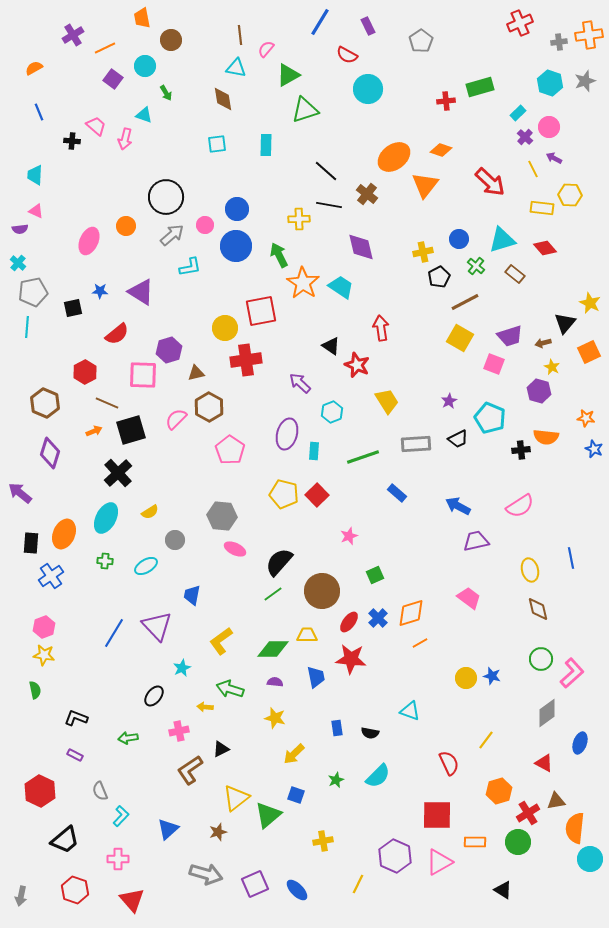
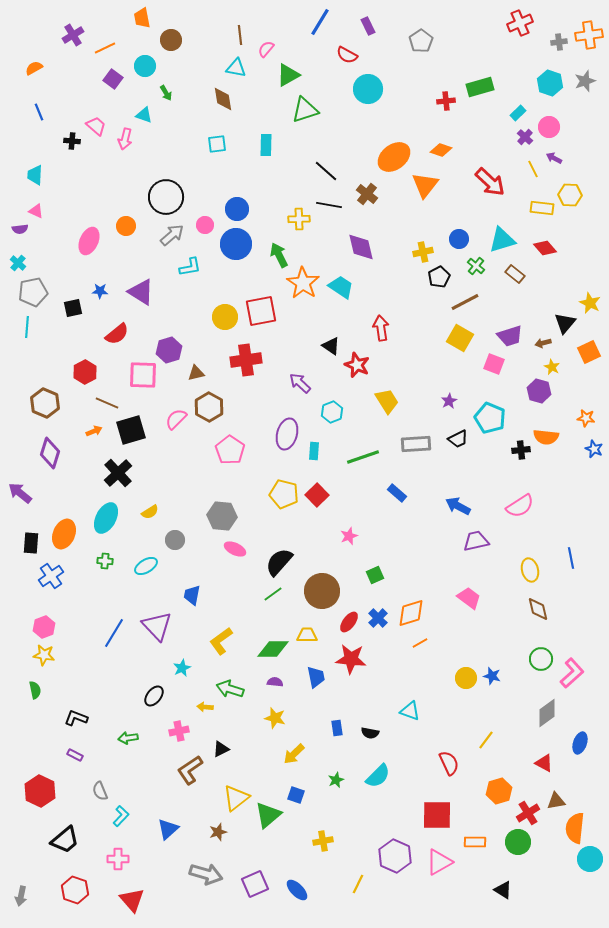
blue circle at (236, 246): moved 2 px up
yellow circle at (225, 328): moved 11 px up
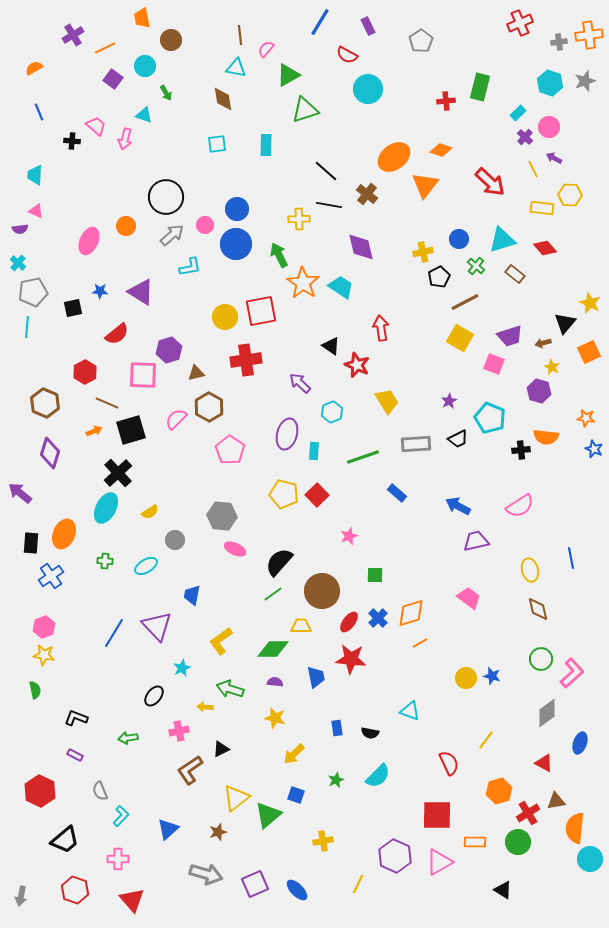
green rectangle at (480, 87): rotated 60 degrees counterclockwise
cyan ellipse at (106, 518): moved 10 px up
green square at (375, 575): rotated 24 degrees clockwise
yellow trapezoid at (307, 635): moved 6 px left, 9 px up
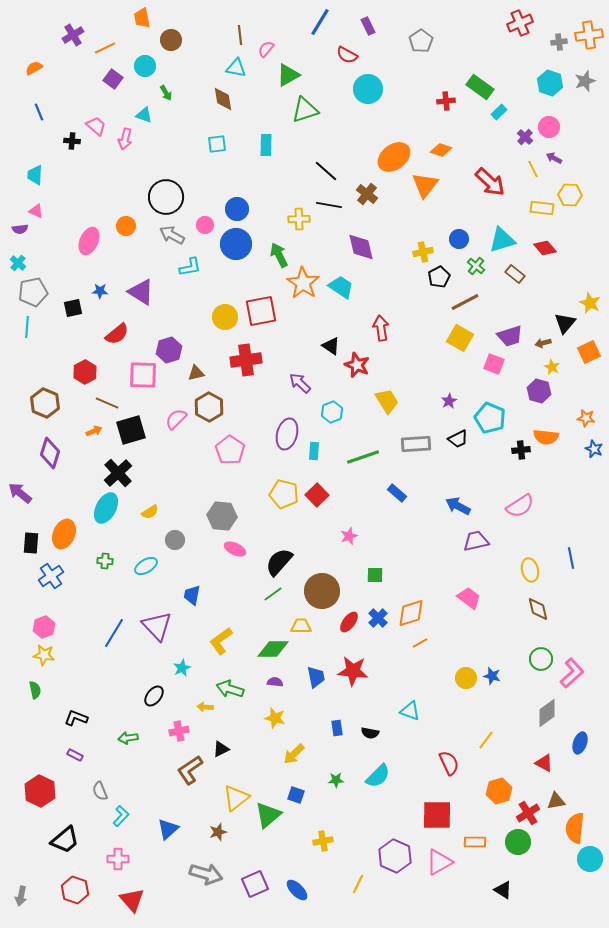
green rectangle at (480, 87): rotated 68 degrees counterclockwise
cyan rectangle at (518, 113): moved 19 px left, 1 px up
gray arrow at (172, 235): rotated 110 degrees counterclockwise
red star at (351, 659): moved 2 px right, 12 px down
green star at (336, 780): rotated 21 degrees clockwise
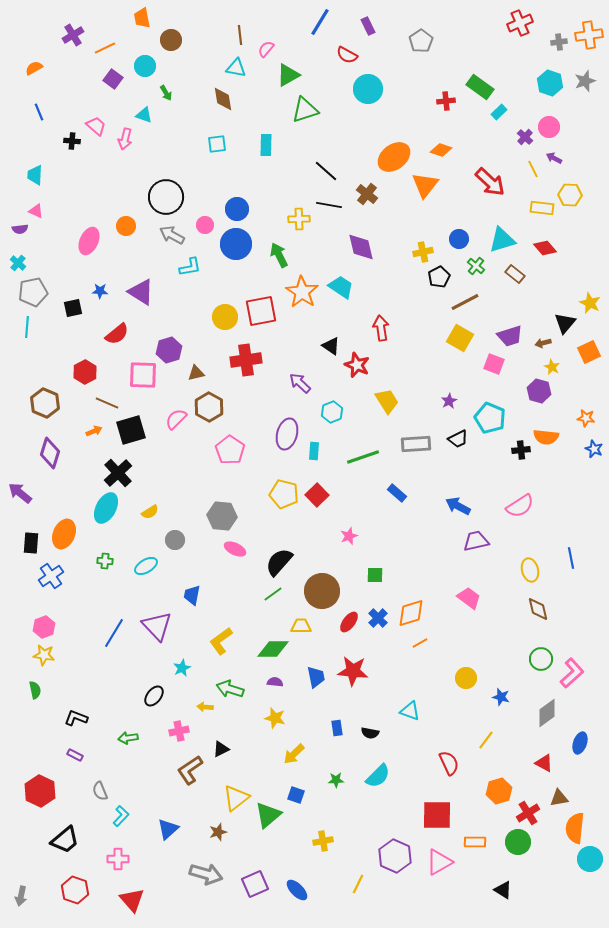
orange star at (303, 283): moved 1 px left, 9 px down
blue star at (492, 676): moved 9 px right, 21 px down
brown triangle at (556, 801): moved 3 px right, 3 px up
